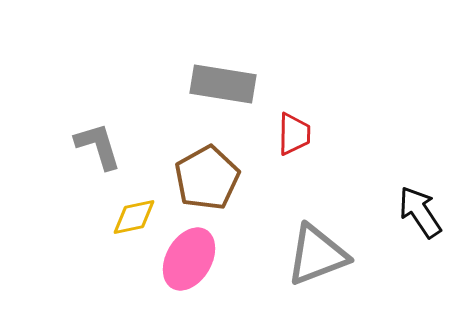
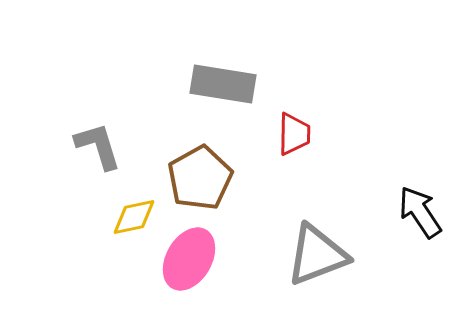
brown pentagon: moved 7 px left
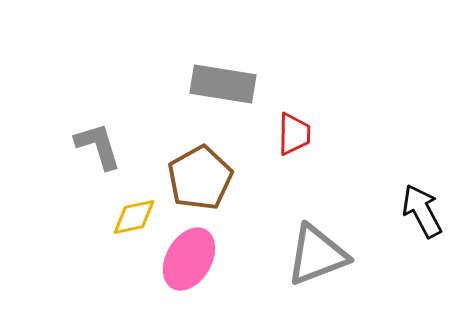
black arrow: moved 2 px right, 1 px up; rotated 6 degrees clockwise
